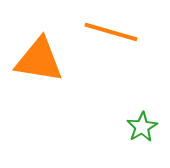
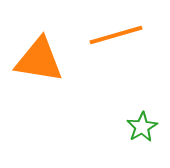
orange line: moved 5 px right, 3 px down; rotated 32 degrees counterclockwise
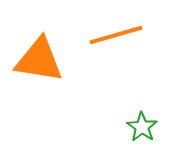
green star: rotated 8 degrees counterclockwise
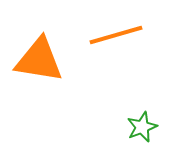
green star: rotated 16 degrees clockwise
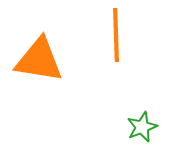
orange line: rotated 76 degrees counterclockwise
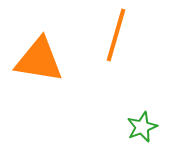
orange line: rotated 18 degrees clockwise
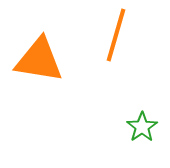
green star: rotated 12 degrees counterclockwise
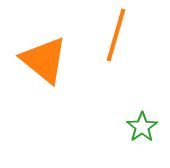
orange triangle: moved 5 px right; rotated 30 degrees clockwise
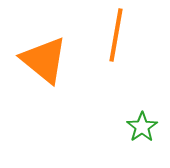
orange line: rotated 6 degrees counterclockwise
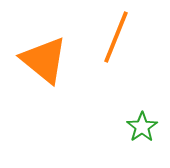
orange line: moved 2 px down; rotated 12 degrees clockwise
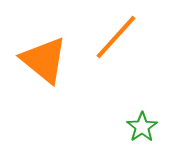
orange line: rotated 20 degrees clockwise
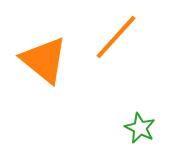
green star: moved 2 px left, 1 px down; rotated 12 degrees counterclockwise
